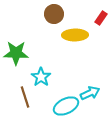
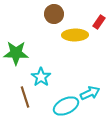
red rectangle: moved 2 px left, 4 px down
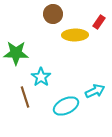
brown circle: moved 1 px left
cyan arrow: moved 5 px right, 2 px up
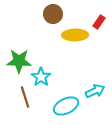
green star: moved 3 px right, 8 px down
